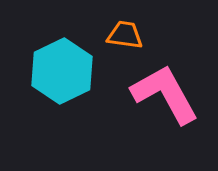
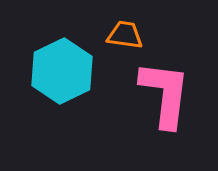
pink L-shape: rotated 36 degrees clockwise
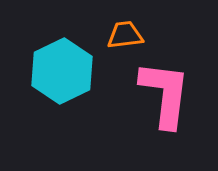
orange trapezoid: rotated 15 degrees counterclockwise
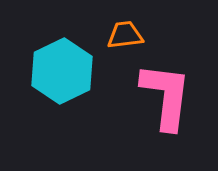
pink L-shape: moved 1 px right, 2 px down
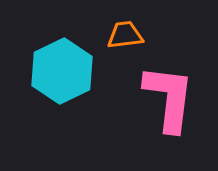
pink L-shape: moved 3 px right, 2 px down
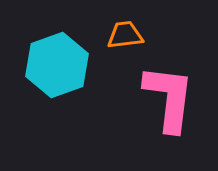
cyan hexagon: moved 5 px left, 6 px up; rotated 6 degrees clockwise
